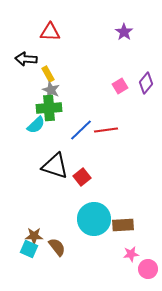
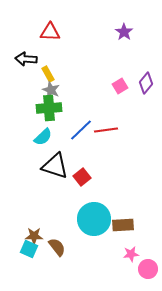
cyan semicircle: moved 7 px right, 12 px down
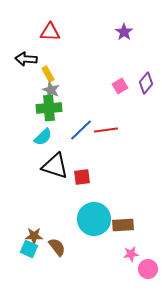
red square: rotated 30 degrees clockwise
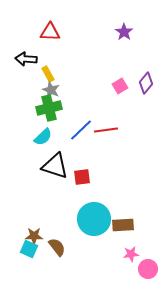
green cross: rotated 10 degrees counterclockwise
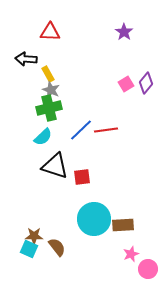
pink square: moved 6 px right, 2 px up
pink star: rotated 14 degrees counterclockwise
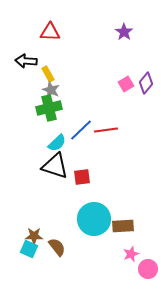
black arrow: moved 2 px down
cyan semicircle: moved 14 px right, 6 px down
brown rectangle: moved 1 px down
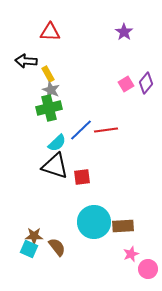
cyan circle: moved 3 px down
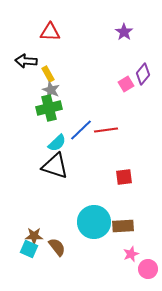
purple diamond: moved 3 px left, 9 px up
red square: moved 42 px right
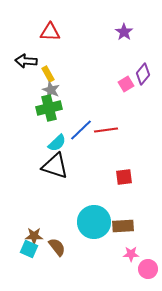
pink star: rotated 21 degrees clockwise
